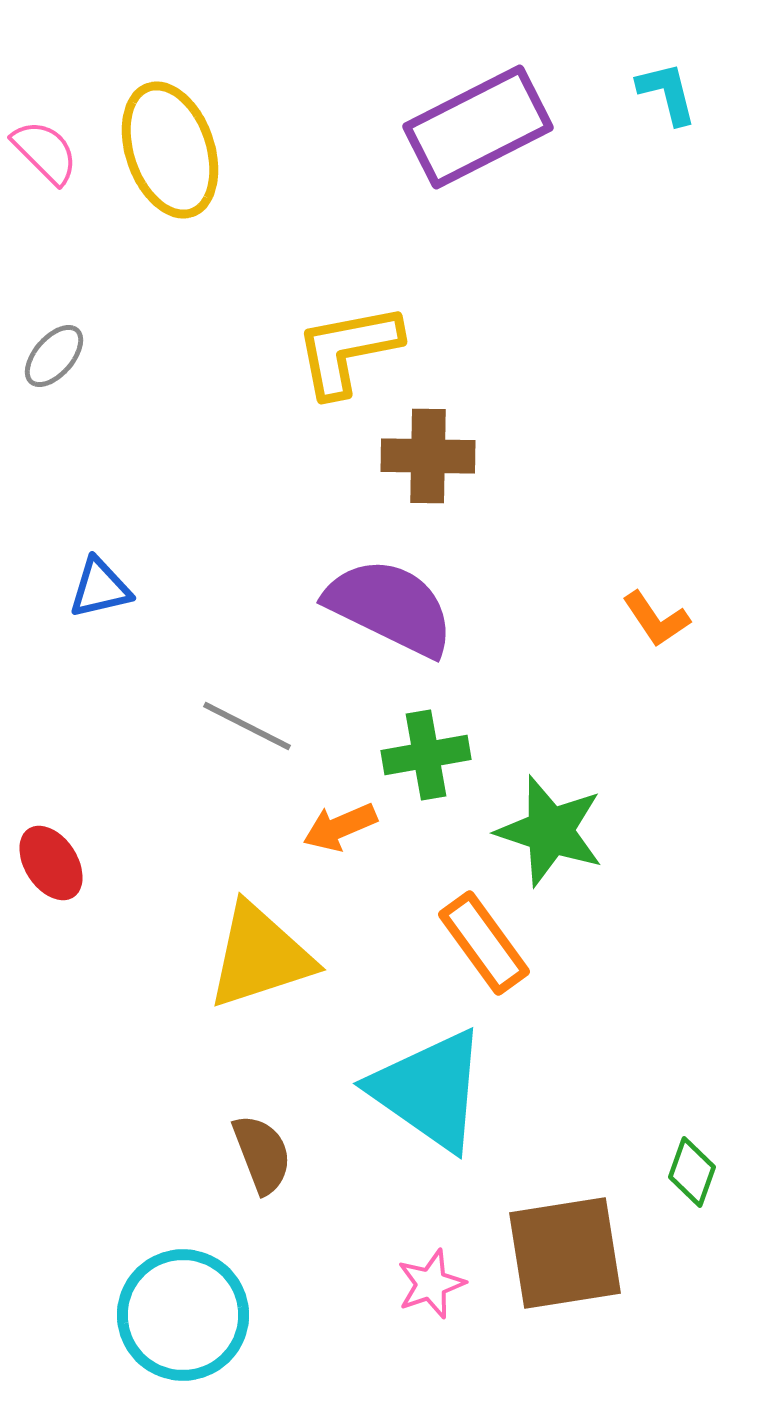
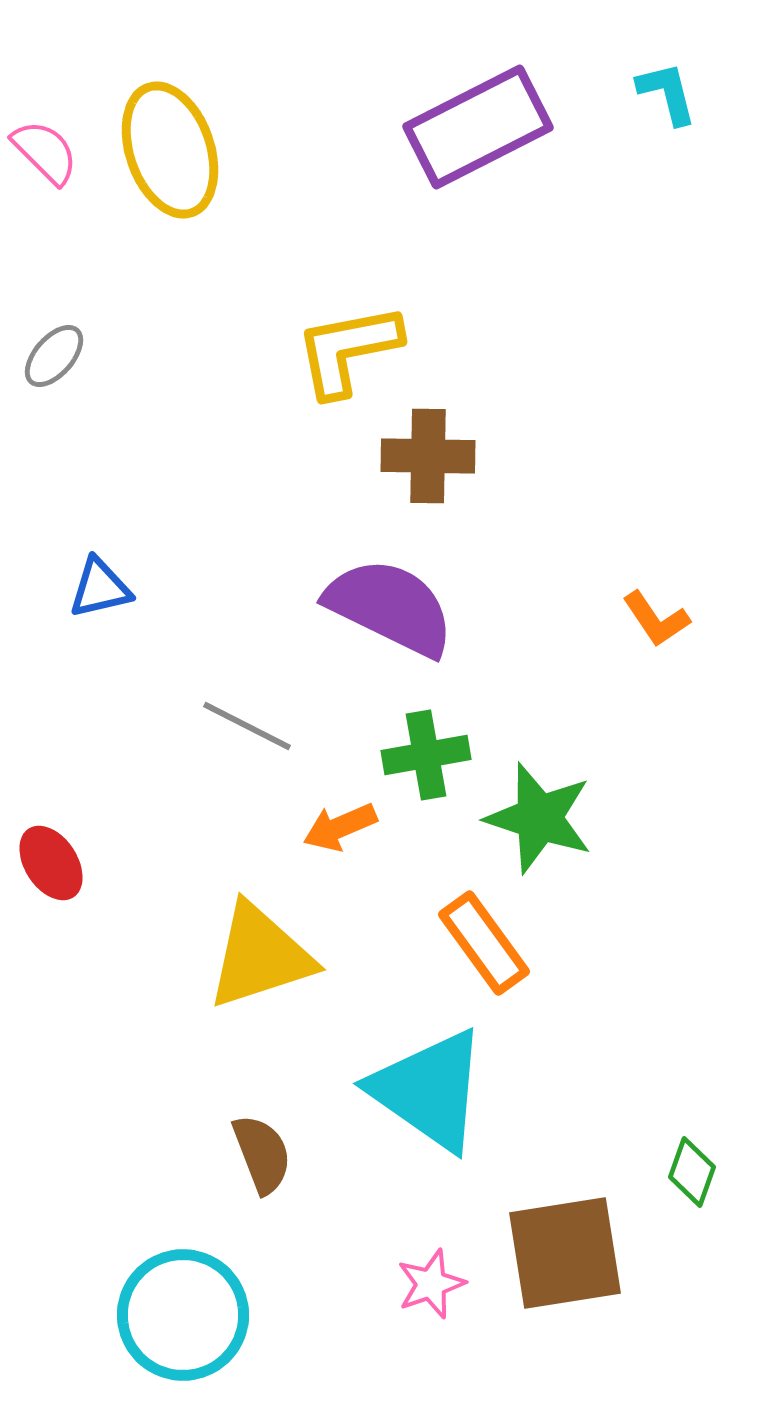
green star: moved 11 px left, 13 px up
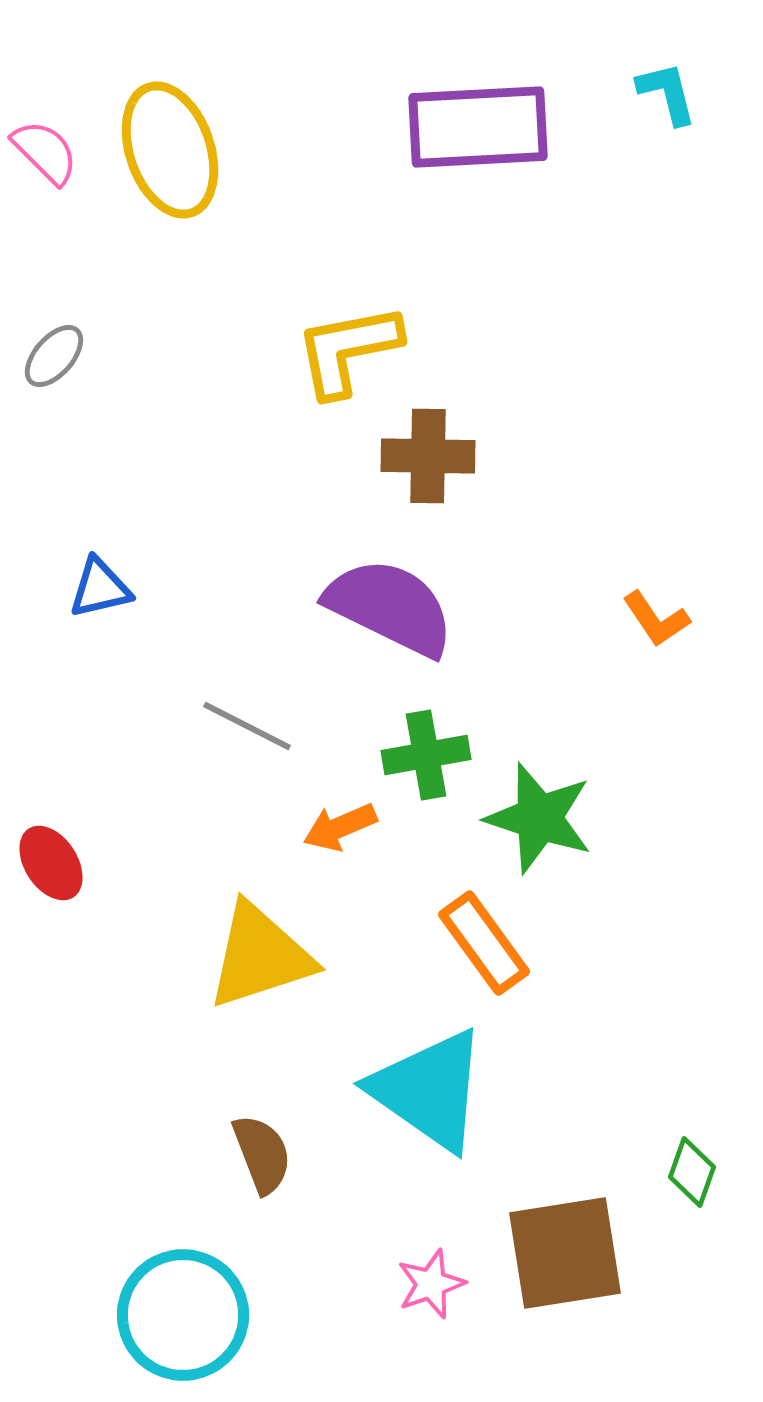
purple rectangle: rotated 24 degrees clockwise
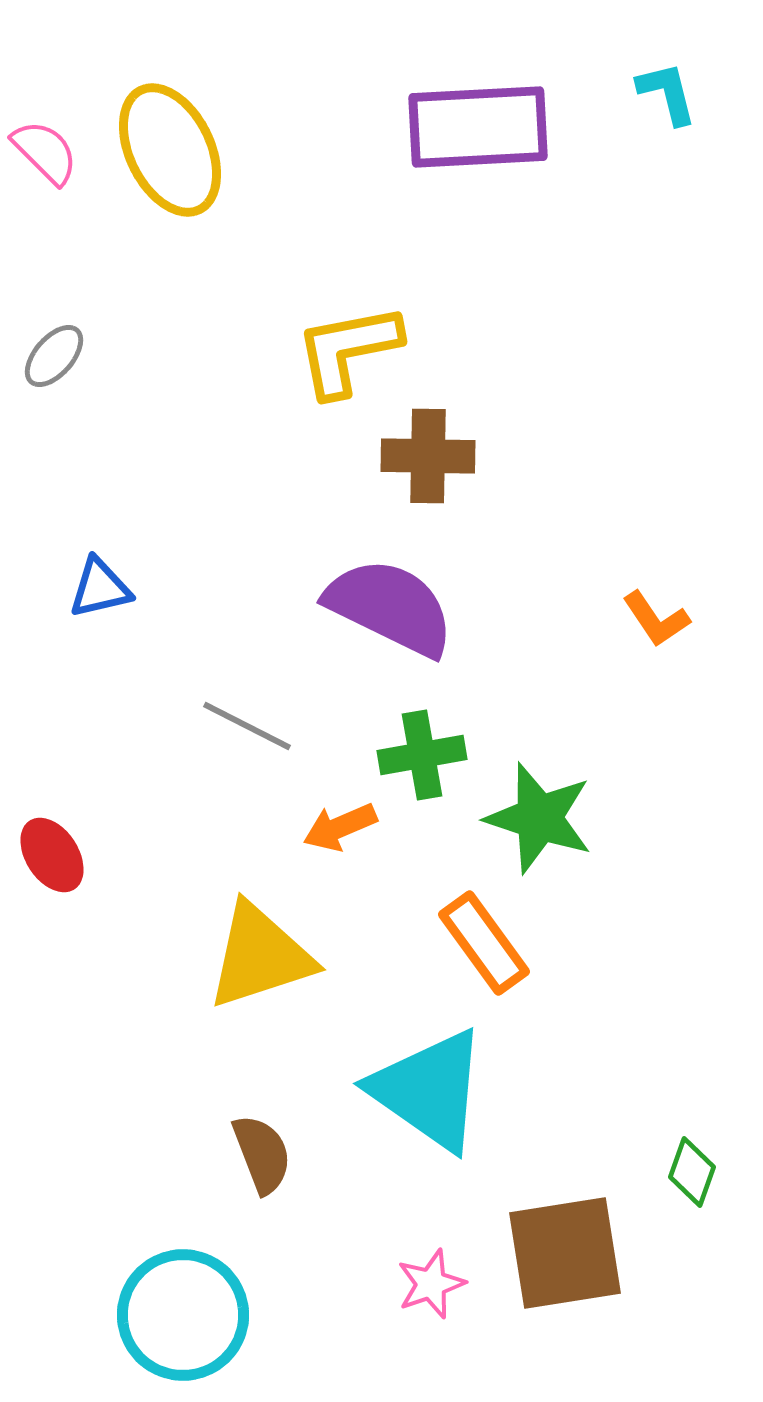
yellow ellipse: rotated 7 degrees counterclockwise
green cross: moved 4 px left
red ellipse: moved 1 px right, 8 px up
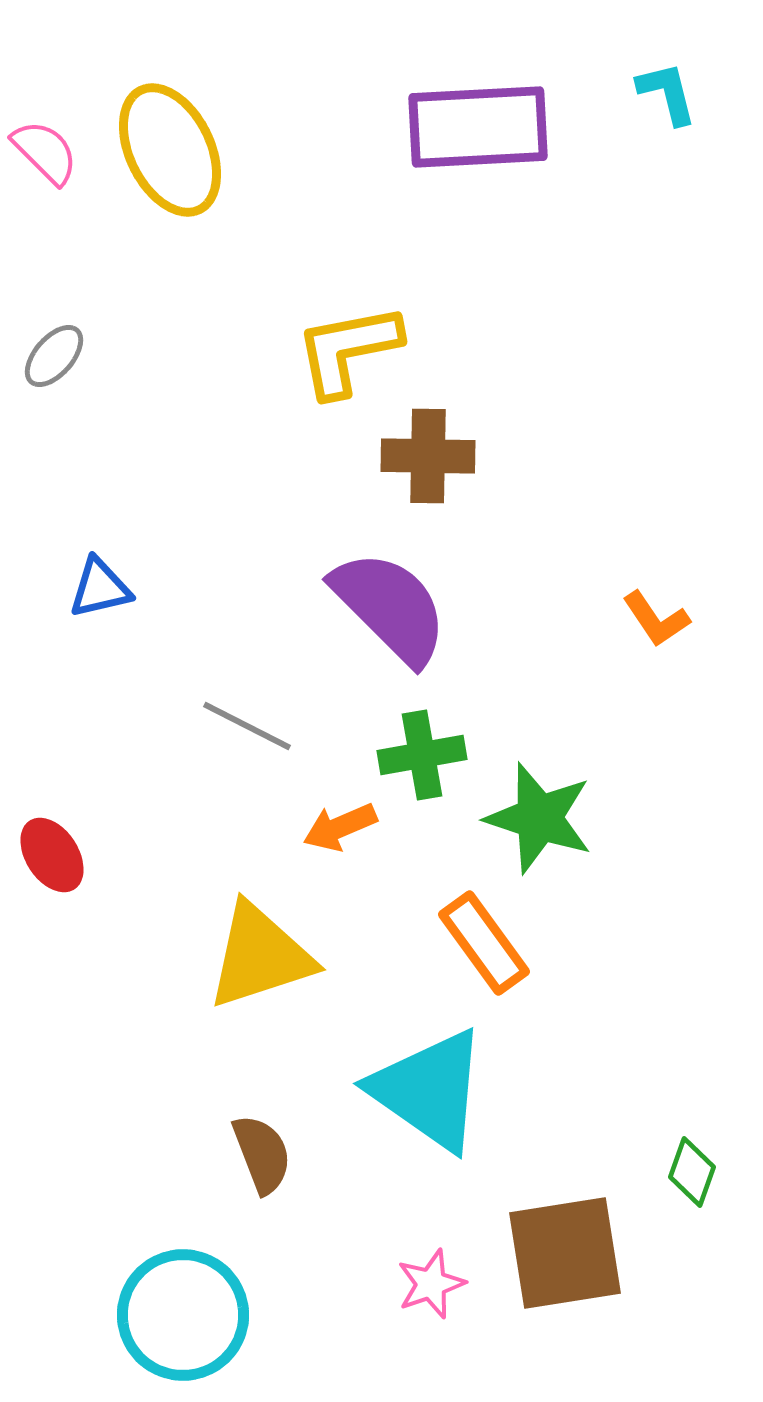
purple semicircle: rotated 19 degrees clockwise
